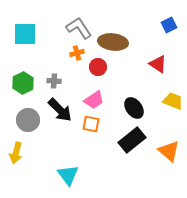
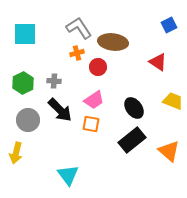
red triangle: moved 2 px up
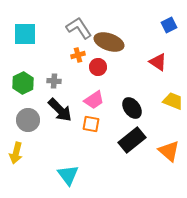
brown ellipse: moved 4 px left; rotated 12 degrees clockwise
orange cross: moved 1 px right, 2 px down
black ellipse: moved 2 px left
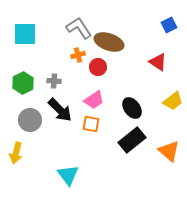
yellow trapezoid: rotated 120 degrees clockwise
gray circle: moved 2 px right
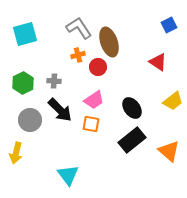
cyan square: rotated 15 degrees counterclockwise
brown ellipse: rotated 52 degrees clockwise
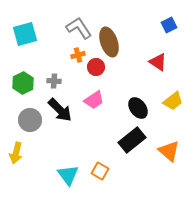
red circle: moved 2 px left
black ellipse: moved 6 px right
orange square: moved 9 px right, 47 px down; rotated 18 degrees clockwise
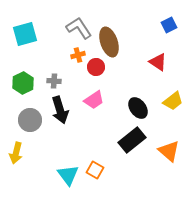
black arrow: rotated 28 degrees clockwise
orange square: moved 5 px left, 1 px up
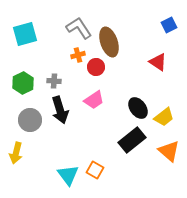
yellow trapezoid: moved 9 px left, 16 px down
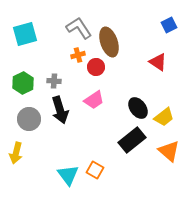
gray circle: moved 1 px left, 1 px up
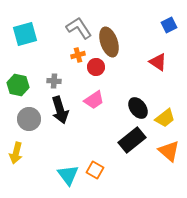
green hexagon: moved 5 px left, 2 px down; rotated 20 degrees counterclockwise
yellow trapezoid: moved 1 px right, 1 px down
